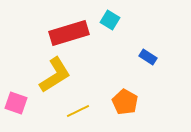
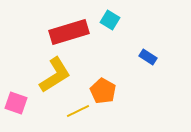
red rectangle: moved 1 px up
orange pentagon: moved 22 px left, 11 px up
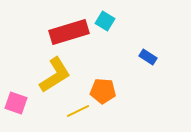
cyan square: moved 5 px left, 1 px down
orange pentagon: rotated 25 degrees counterclockwise
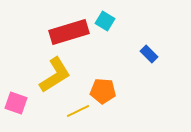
blue rectangle: moved 1 px right, 3 px up; rotated 12 degrees clockwise
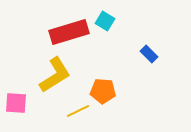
pink square: rotated 15 degrees counterclockwise
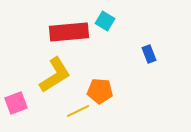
red rectangle: rotated 12 degrees clockwise
blue rectangle: rotated 24 degrees clockwise
orange pentagon: moved 3 px left
pink square: rotated 25 degrees counterclockwise
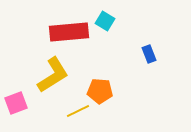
yellow L-shape: moved 2 px left
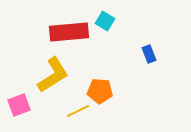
pink square: moved 3 px right, 2 px down
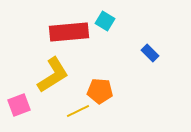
blue rectangle: moved 1 px right, 1 px up; rotated 24 degrees counterclockwise
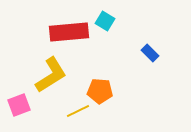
yellow L-shape: moved 2 px left
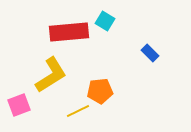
orange pentagon: rotated 10 degrees counterclockwise
